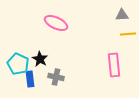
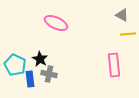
gray triangle: rotated 32 degrees clockwise
cyan pentagon: moved 3 px left, 1 px down
gray cross: moved 7 px left, 3 px up
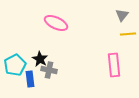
gray triangle: rotated 40 degrees clockwise
cyan pentagon: rotated 20 degrees clockwise
gray cross: moved 4 px up
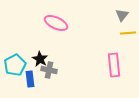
yellow line: moved 1 px up
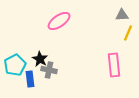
gray triangle: rotated 48 degrees clockwise
pink ellipse: moved 3 px right, 2 px up; rotated 60 degrees counterclockwise
yellow line: rotated 63 degrees counterclockwise
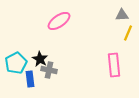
cyan pentagon: moved 1 px right, 2 px up
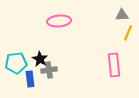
pink ellipse: rotated 30 degrees clockwise
cyan pentagon: rotated 20 degrees clockwise
gray cross: rotated 21 degrees counterclockwise
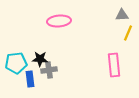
black star: rotated 28 degrees counterclockwise
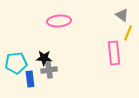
gray triangle: rotated 40 degrees clockwise
black star: moved 4 px right, 1 px up
pink rectangle: moved 12 px up
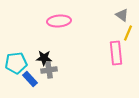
pink rectangle: moved 2 px right
blue rectangle: rotated 35 degrees counterclockwise
